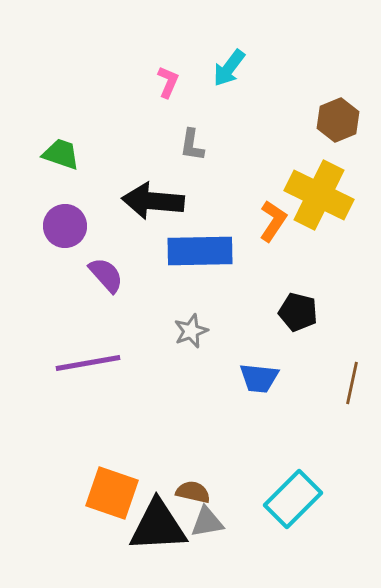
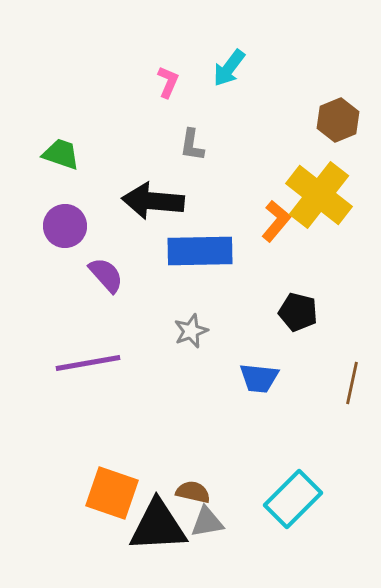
yellow cross: rotated 12 degrees clockwise
orange L-shape: moved 3 px right; rotated 6 degrees clockwise
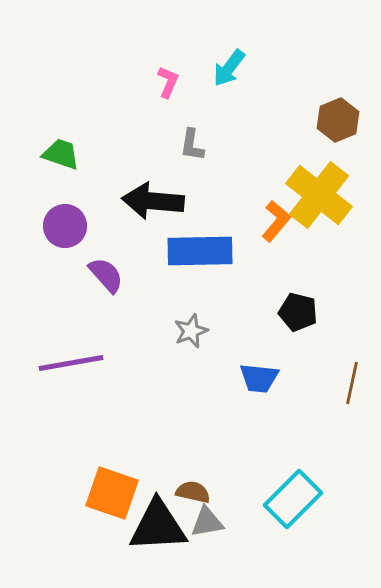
purple line: moved 17 px left
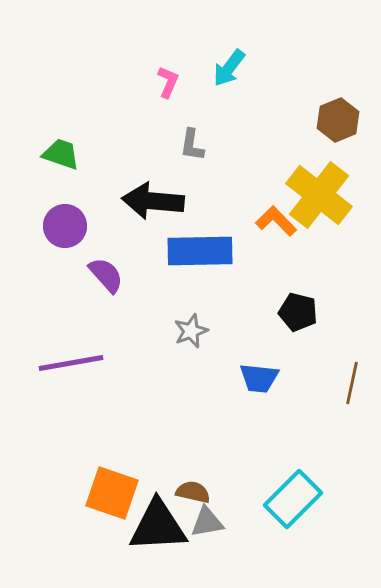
orange L-shape: rotated 84 degrees counterclockwise
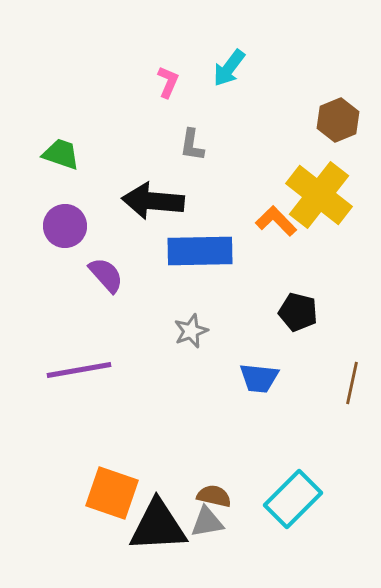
purple line: moved 8 px right, 7 px down
brown semicircle: moved 21 px right, 4 px down
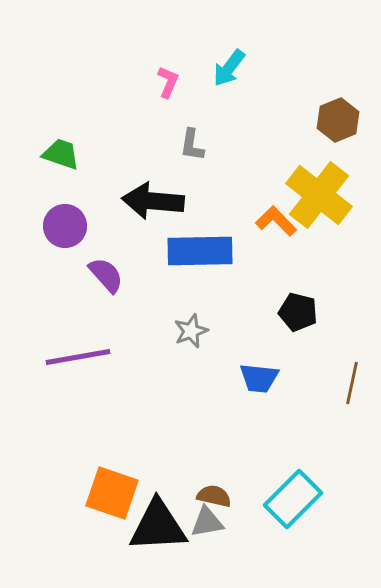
purple line: moved 1 px left, 13 px up
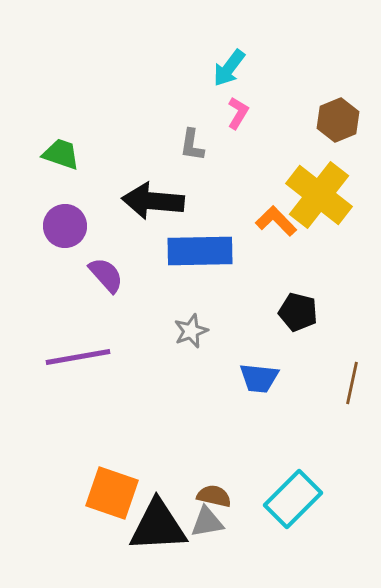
pink L-shape: moved 70 px right, 31 px down; rotated 8 degrees clockwise
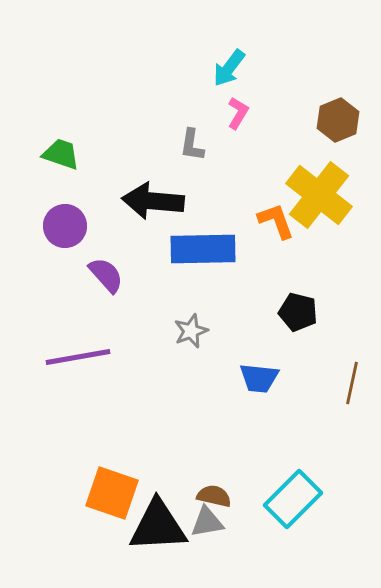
orange L-shape: rotated 24 degrees clockwise
blue rectangle: moved 3 px right, 2 px up
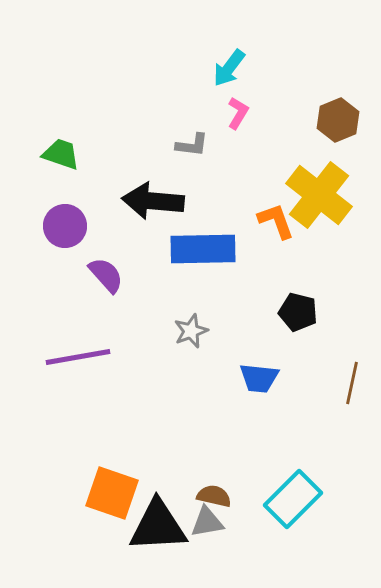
gray L-shape: rotated 92 degrees counterclockwise
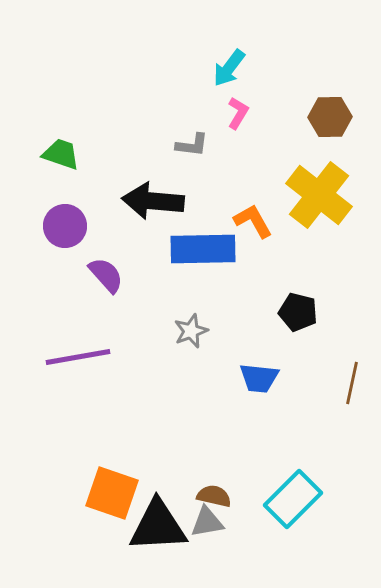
brown hexagon: moved 8 px left, 3 px up; rotated 21 degrees clockwise
orange L-shape: moved 23 px left; rotated 9 degrees counterclockwise
